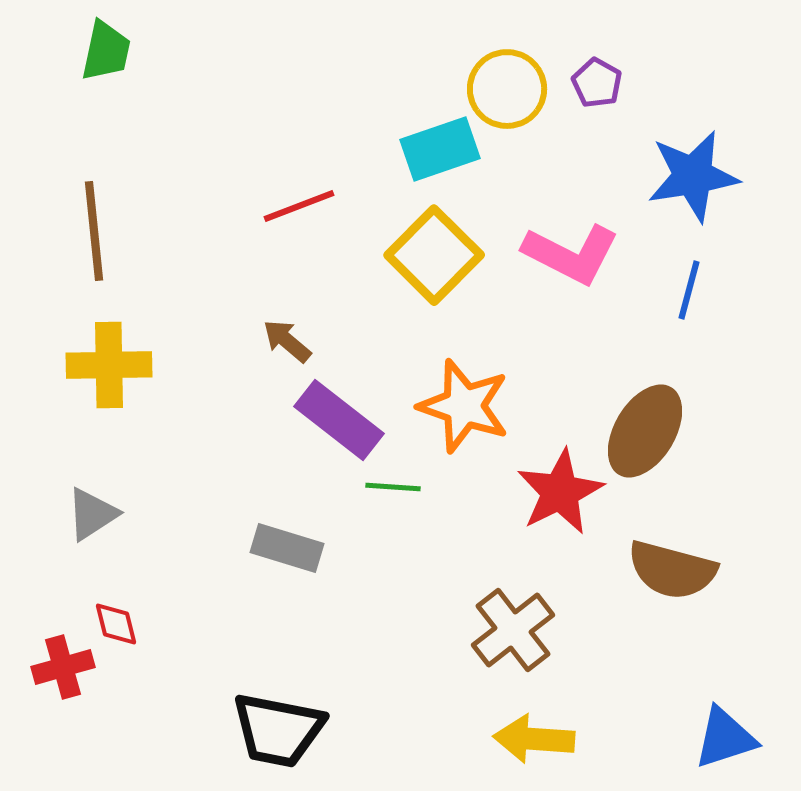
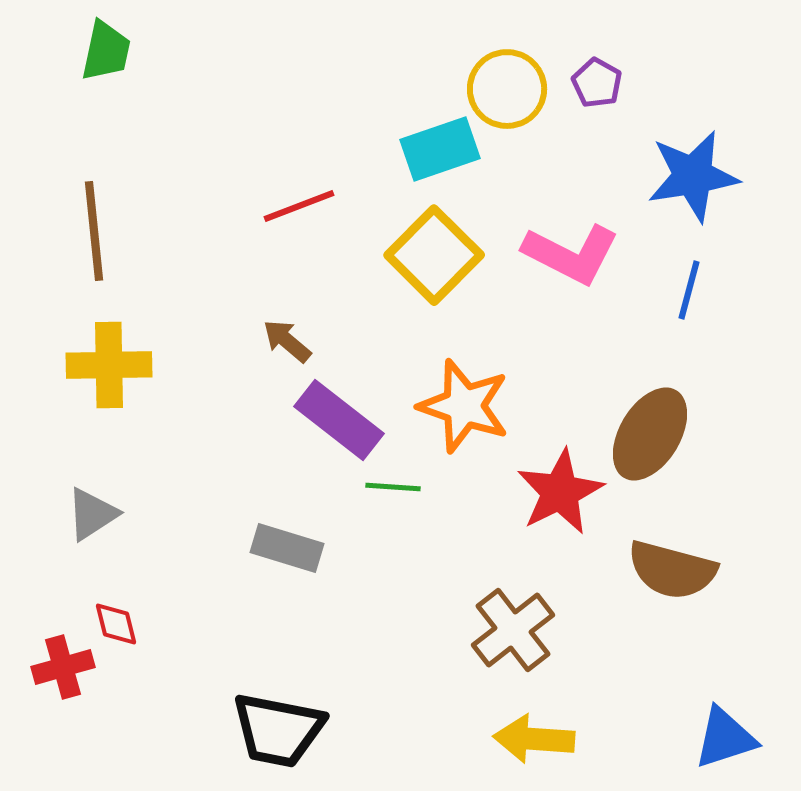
brown ellipse: moved 5 px right, 3 px down
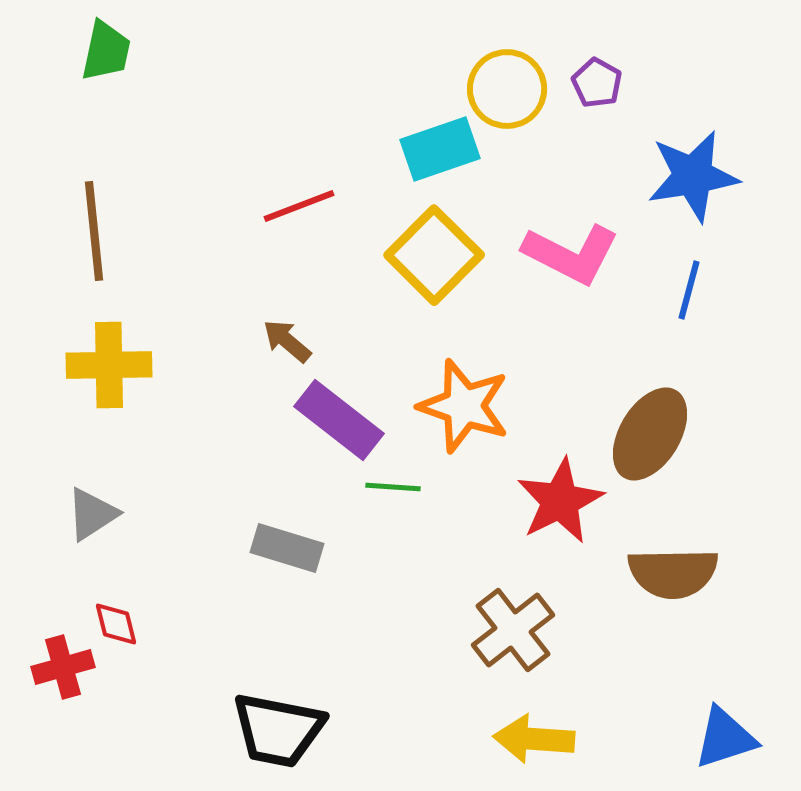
red star: moved 9 px down
brown semicircle: moved 1 px right, 3 px down; rotated 16 degrees counterclockwise
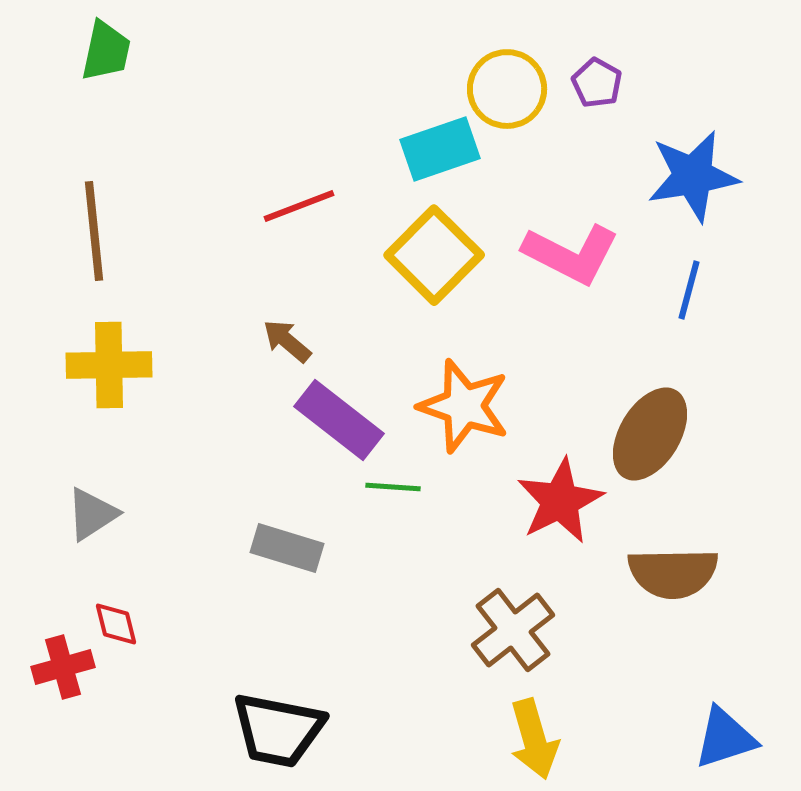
yellow arrow: rotated 110 degrees counterclockwise
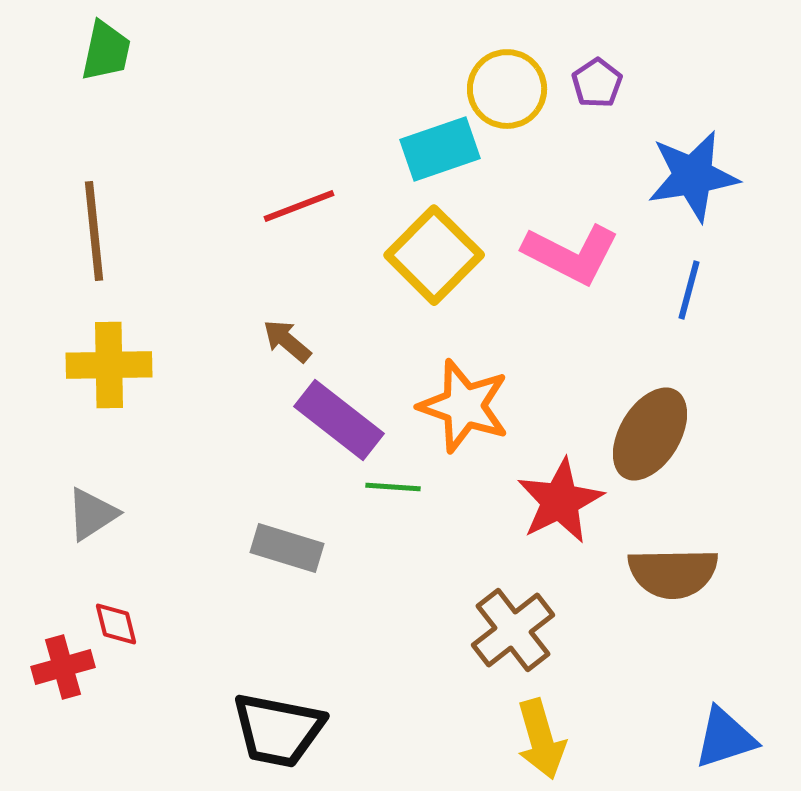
purple pentagon: rotated 9 degrees clockwise
yellow arrow: moved 7 px right
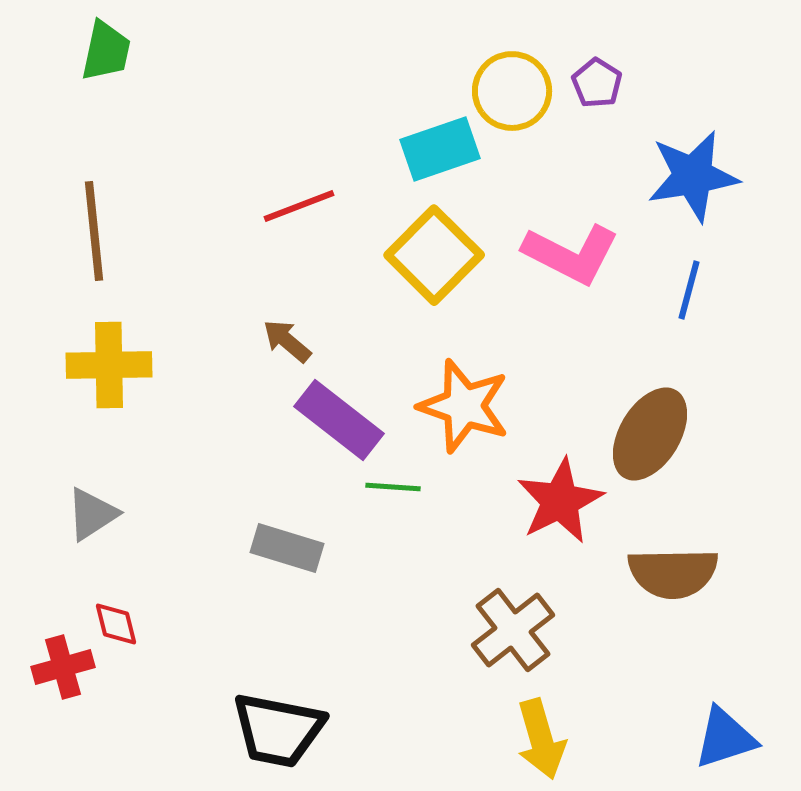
purple pentagon: rotated 6 degrees counterclockwise
yellow circle: moved 5 px right, 2 px down
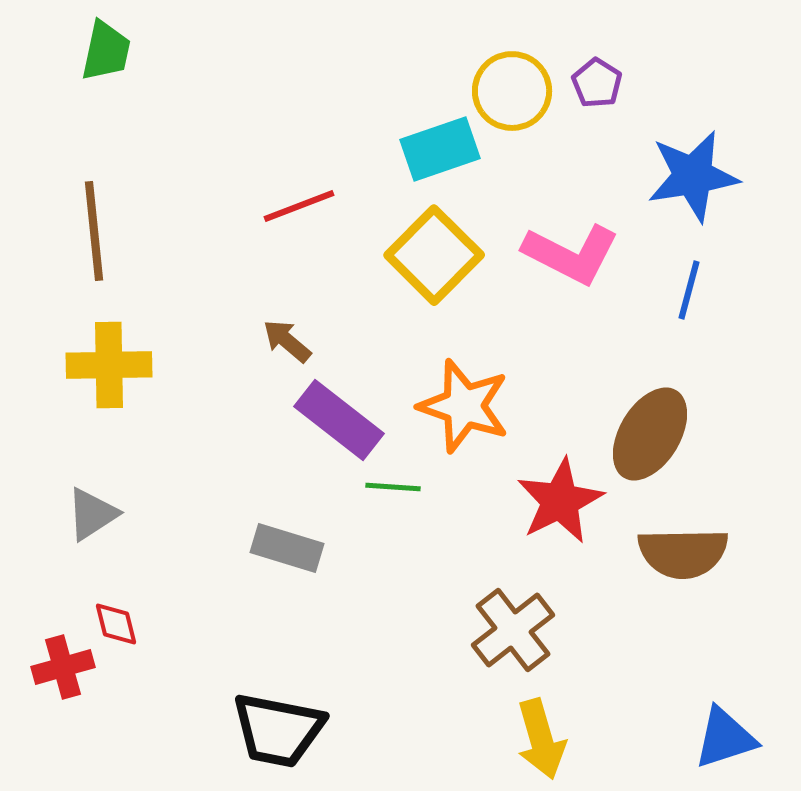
brown semicircle: moved 10 px right, 20 px up
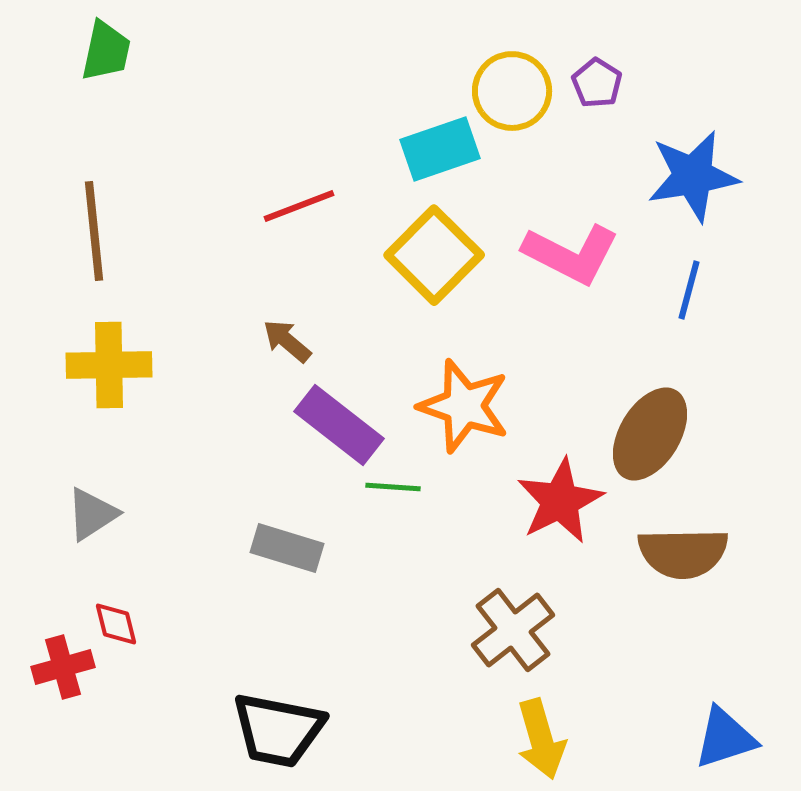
purple rectangle: moved 5 px down
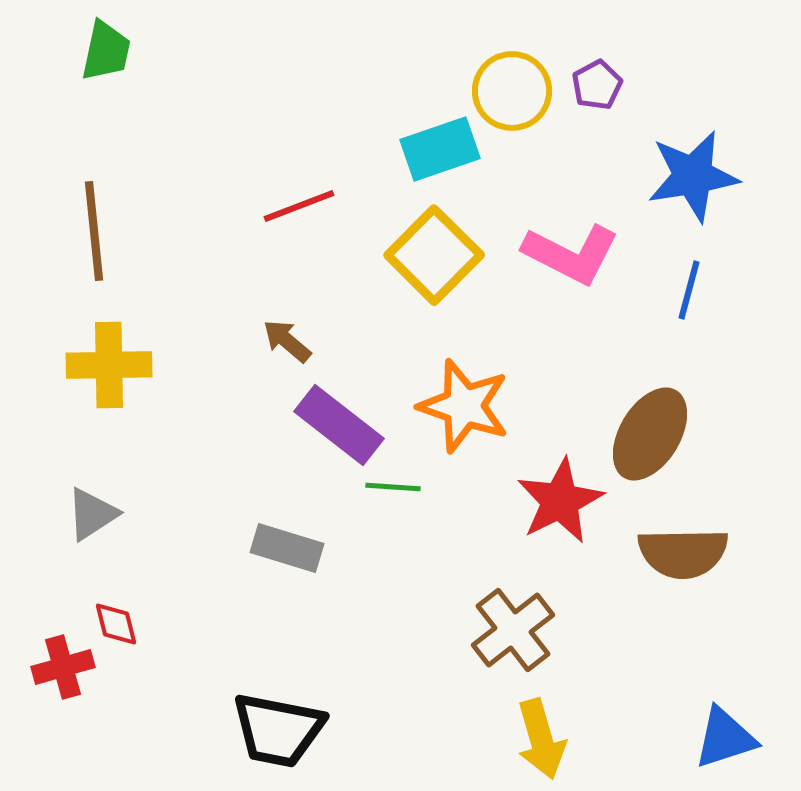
purple pentagon: moved 2 px down; rotated 12 degrees clockwise
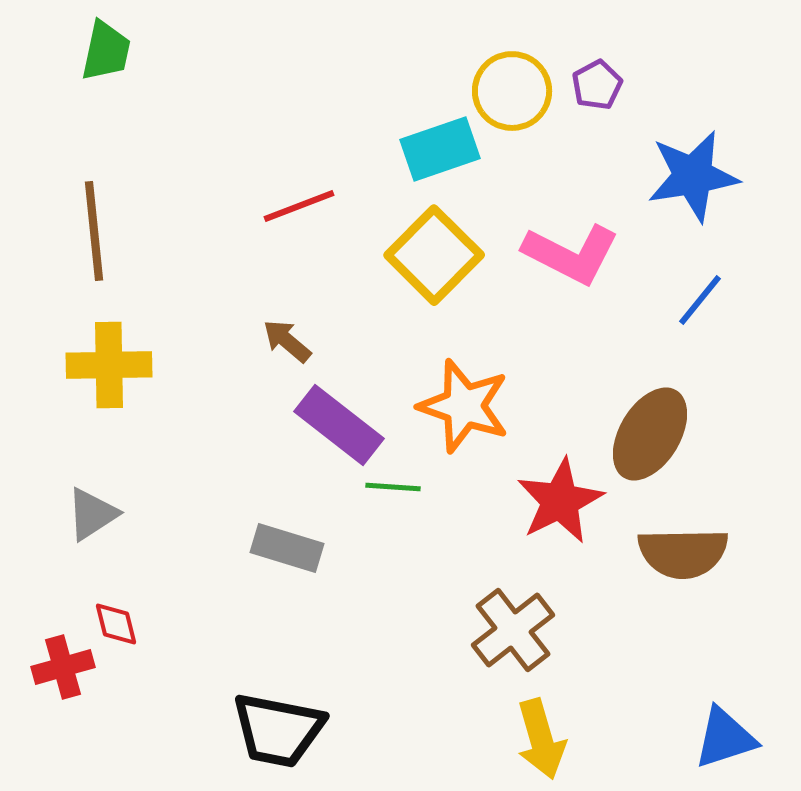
blue line: moved 11 px right, 10 px down; rotated 24 degrees clockwise
